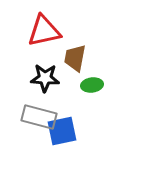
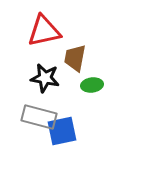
black star: rotated 8 degrees clockwise
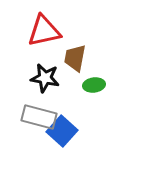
green ellipse: moved 2 px right
blue square: rotated 36 degrees counterclockwise
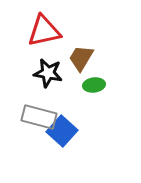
brown trapezoid: moved 6 px right; rotated 20 degrees clockwise
black star: moved 3 px right, 5 px up
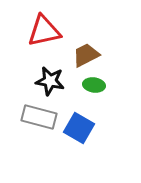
brown trapezoid: moved 5 px right, 3 px up; rotated 32 degrees clockwise
black star: moved 2 px right, 8 px down
green ellipse: rotated 15 degrees clockwise
blue square: moved 17 px right, 3 px up; rotated 12 degrees counterclockwise
